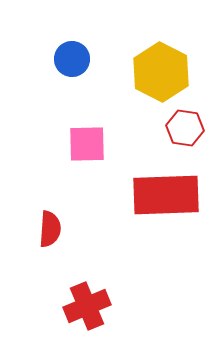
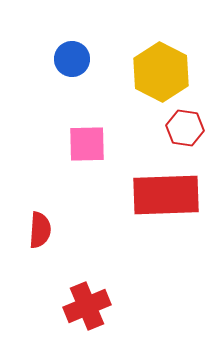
red semicircle: moved 10 px left, 1 px down
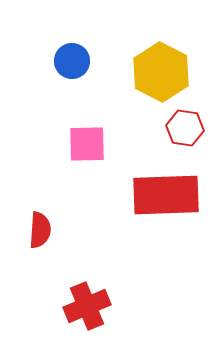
blue circle: moved 2 px down
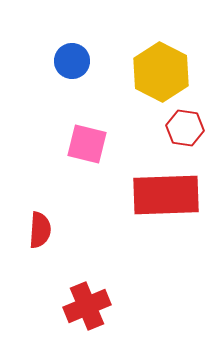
pink square: rotated 15 degrees clockwise
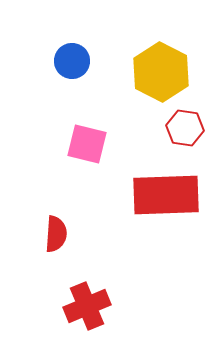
red semicircle: moved 16 px right, 4 px down
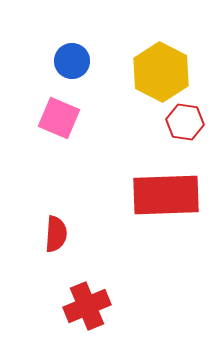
red hexagon: moved 6 px up
pink square: moved 28 px left, 26 px up; rotated 9 degrees clockwise
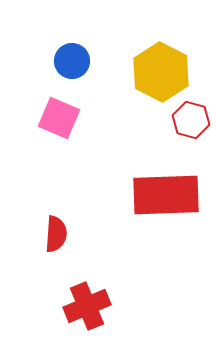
red hexagon: moved 6 px right, 2 px up; rotated 6 degrees clockwise
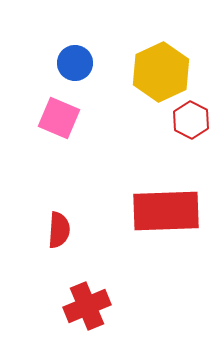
blue circle: moved 3 px right, 2 px down
yellow hexagon: rotated 8 degrees clockwise
red hexagon: rotated 12 degrees clockwise
red rectangle: moved 16 px down
red semicircle: moved 3 px right, 4 px up
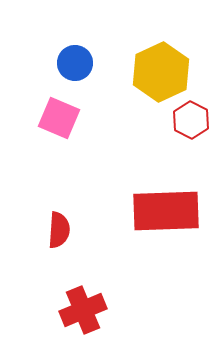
red cross: moved 4 px left, 4 px down
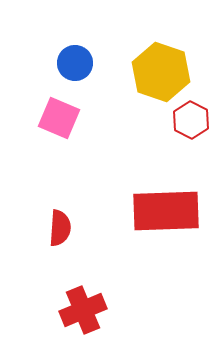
yellow hexagon: rotated 16 degrees counterclockwise
red semicircle: moved 1 px right, 2 px up
